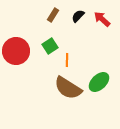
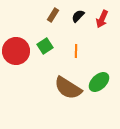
red arrow: rotated 108 degrees counterclockwise
green square: moved 5 px left
orange line: moved 9 px right, 9 px up
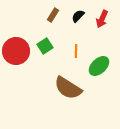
green ellipse: moved 16 px up
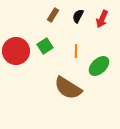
black semicircle: rotated 16 degrees counterclockwise
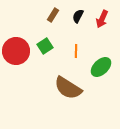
green ellipse: moved 2 px right, 1 px down
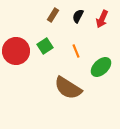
orange line: rotated 24 degrees counterclockwise
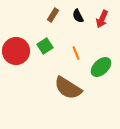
black semicircle: rotated 56 degrees counterclockwise
orange line: moved 2 px down
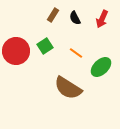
black semicircle: moved 3 px left, 2 px down
orange line: rotated 32 degrees counterclockwise
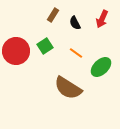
black semicircle: moved 5 px down
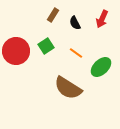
green square: moved 1 px right
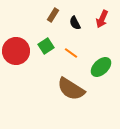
orange line: moved 5 px left
brown semicircle: moved 3 px right, 1 px down
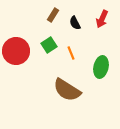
green square: moved 3 px right, 1 px up
orange line: rotated 32 degrees clockwise
green ellipse: rotated 35 degrees counterclockwise
brown semicircle: moved 4 px left, 1 px down
